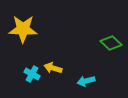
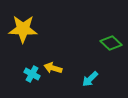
cyan arrow: moved 4 px right, 2 px up; rotated 30 degrees counterclockwise
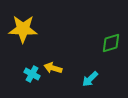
green diamond: rotated 60 degrees counterclockwise
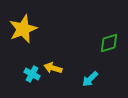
yellow star: rotated 24 degrees counterclockwise
green diamond: moved 2 px left
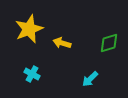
yellow star: moved 6 px right
yellow arrow: moved 9 px right, 25 px up
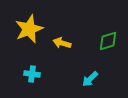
green diamond: moved 1 px left, 2 px up
cyan cross: rotated 21 degrees counterclockwise
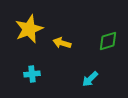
cyan cross: rotated 14 degrees counterclockwise
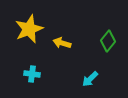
green diamond: rotated 35 degrees counterclockwise
cyan cross: rotated 14 degrees clockwise
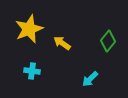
yellow arrow: rotated 18 degrees clockwise
cyan cross: moved 3 px up
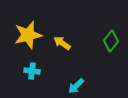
yellow star: moved 1 px left, 6 px down; rotated 8 degrees clockwise
green diamond: moved 3 px right
cyan arrow: moved 14 px left, 7 px down
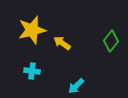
yellow star: moved 4 px right, 5 px up
